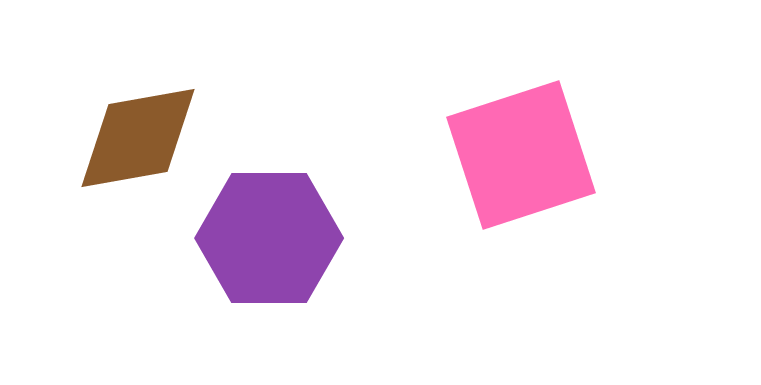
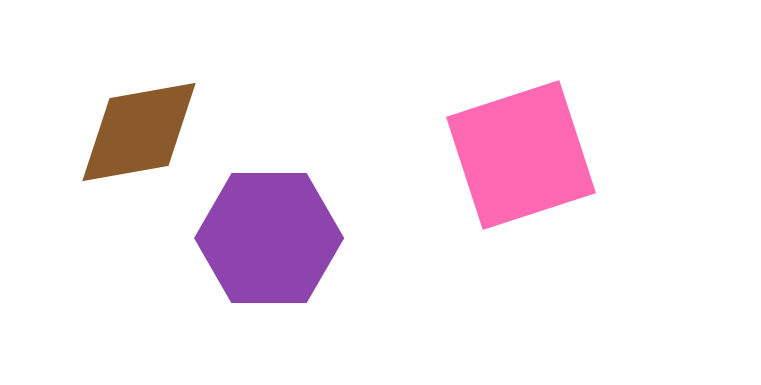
brown diamond: moved 1 px right, 6 px up
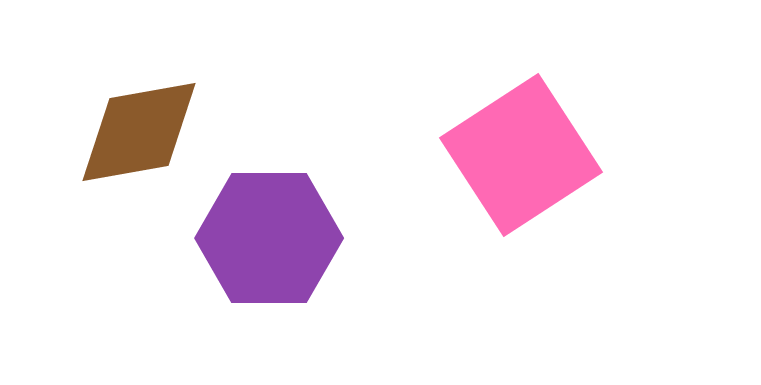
pink square: rotated 15 degrees counterclockwise
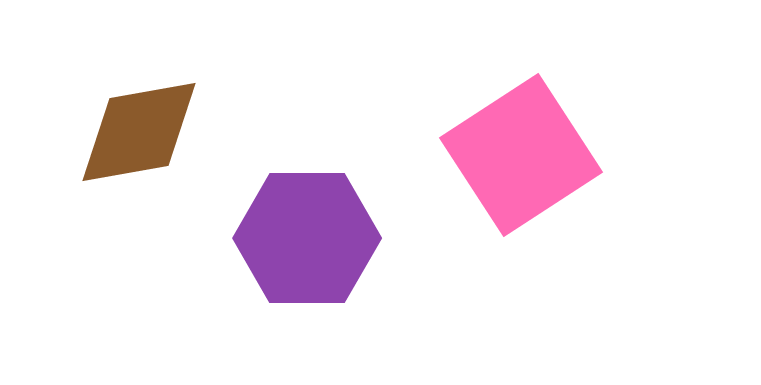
purple hexagon: moved 38 px right
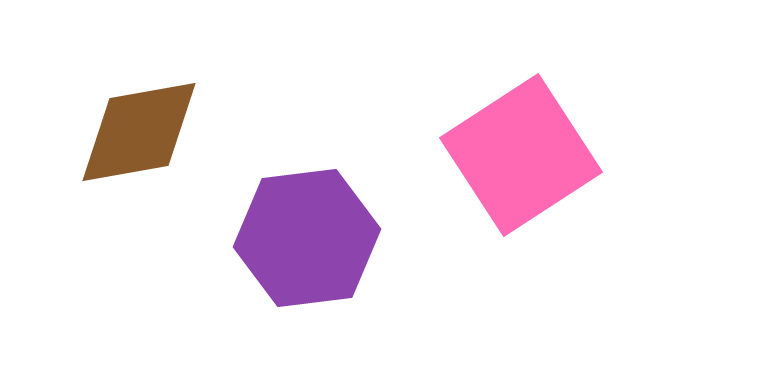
purple hexagon: rotated 7 degrees counterclockwise
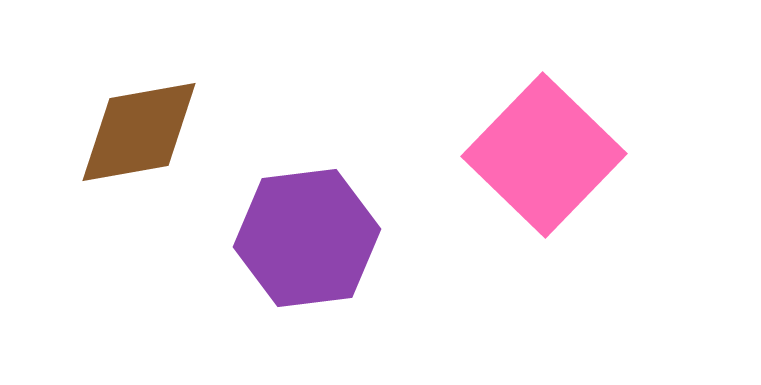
pink square: moved 23 px right; rotated 13 degrees counterclockwise
